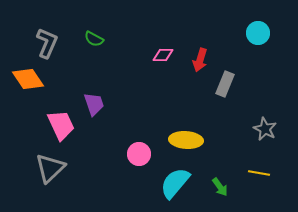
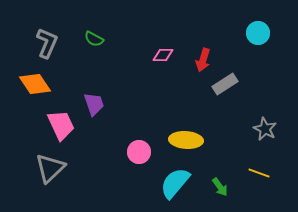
red arrow: moved 3 px right
orange diamond: moved 7 px right, 5 px down
gray rectangle: rotated 35 degrees clockwise
pink circle: moved 2 px up
yellow line: rotated 10 degrees clockwise
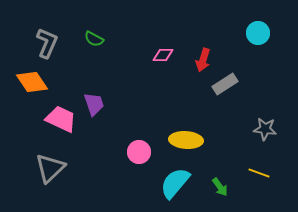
orange diamond: moved 3 px left, 2 px up
pink trapezoid: moved 6 px up; rotated 40 degrees counterclockwise
gray star: rotated 20 degrees counterclockwise
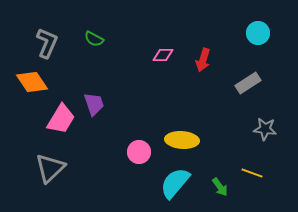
gray rectangle: moved 23 px right, 1 px up
pink trapezoid: rotated 96 degrees clockwise
yellow ellipse: moved 4 px left
yellow line: moved 7 px left
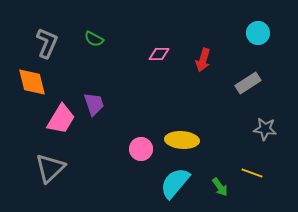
pink diamond: moved 4 px left, 1 px up
orange diamond: rotated 20 degrees clockwise
pink circle: moved 2 px right, 3 px up
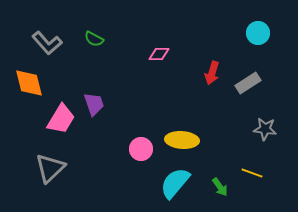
gray L-shape: rotated 116 degrees clockwise
red arrow: moved 9 px right, 13 px down
orange diamond: moved 3 px left, 1 px down
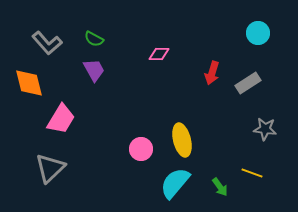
purple trapezoid: moved 34 px up; rotated 10 degrees counterclockwise
yellow ellipse: rotated 72 degrees clockwise
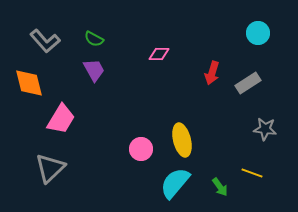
gray L-shape: moved 2 px left, 2 px up
